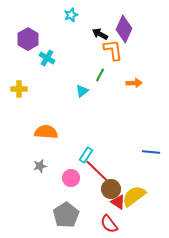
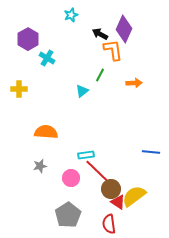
cyan rectangle: rotated 49 degrees clockwise
gray pentagon: moved 2 px right
red semicircle: rotated 30 degrees clockwise
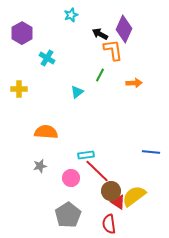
purple hexagon: moved 6 px left, 6 px up
cyan triangle: moved 5 px left, 1 px down
brown circle: moved 2 px down
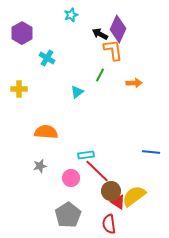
purple diamond: moved 6 px left
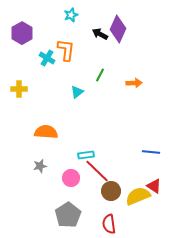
orange L-shape: moved 47 px left; rotated 15 degrees clockwise
yellow semicircle: moved 4 px right; rotated 15 degrees clockwise
red triangle: moved 36 px right, 16 px up
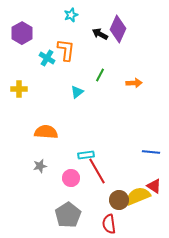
red line: rotated 16 degrees clockwise
brown circle: moved 8 px right, 9 px down
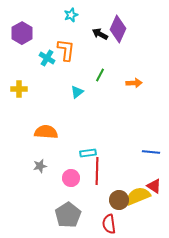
cyan rectangle: moved 2 px right, 2 px up
red line: rotated 32 degrees clockwise
